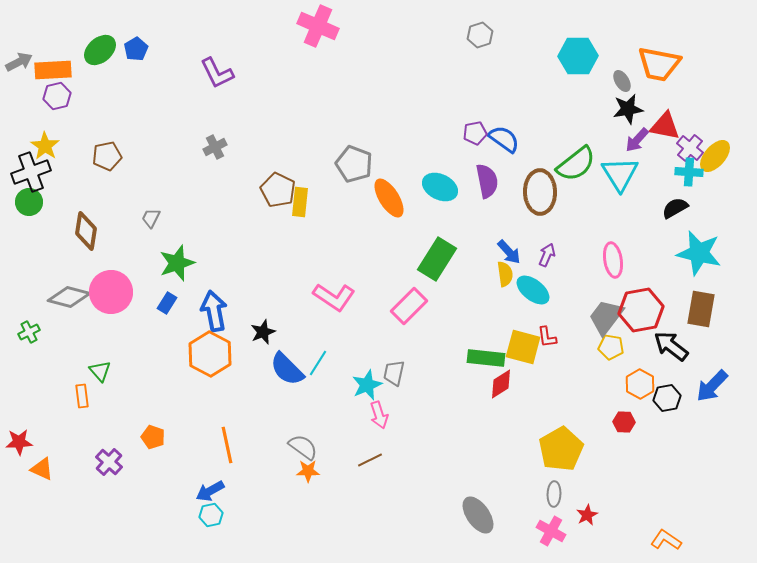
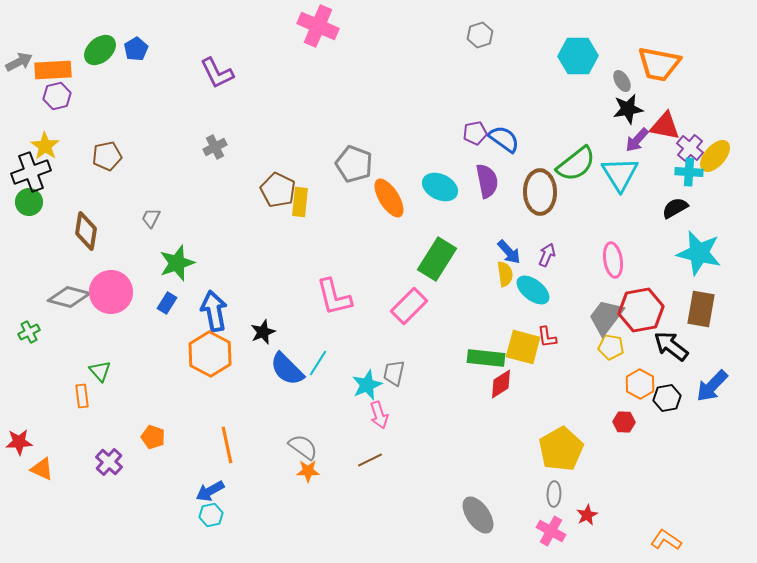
pink L-shape at (334, 297): rotated 42 degrees clockwise
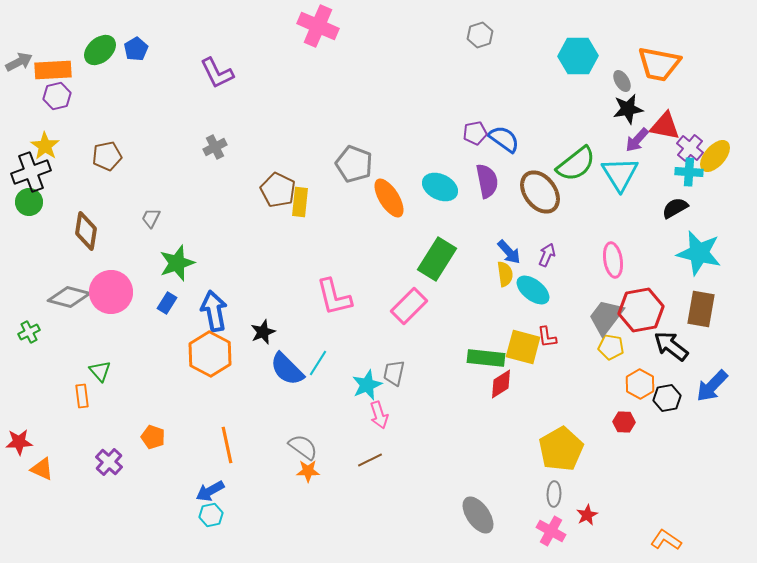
brown ellipse at (540, 192): rotated 36 degrees counterclockwise
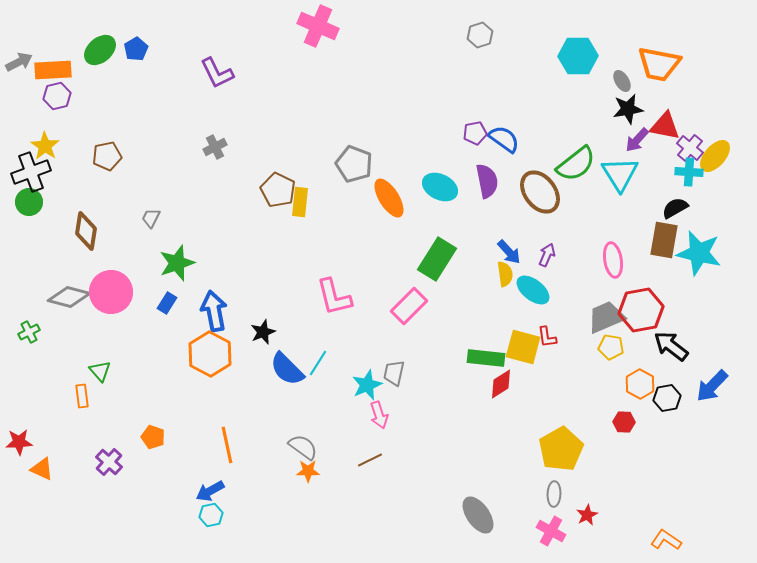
brown rectangle at (701, 309): moved 37 px left, 69 px up
gray trapezoid at (606, 317): rotated 30 degrees clockwise
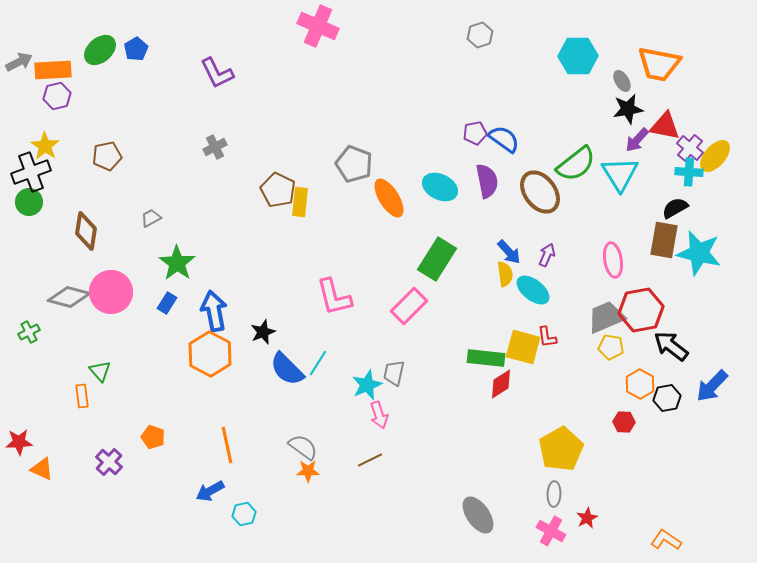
gray trapezoid at (151, 218): rotated 35 degrees clockwise
green star at (177, 263): rotated 18 degrees counterclockwise
cyan hexagon at (211, 515): moved 33 px right, 1 px up
red star at (587, 515): moved 3 px down
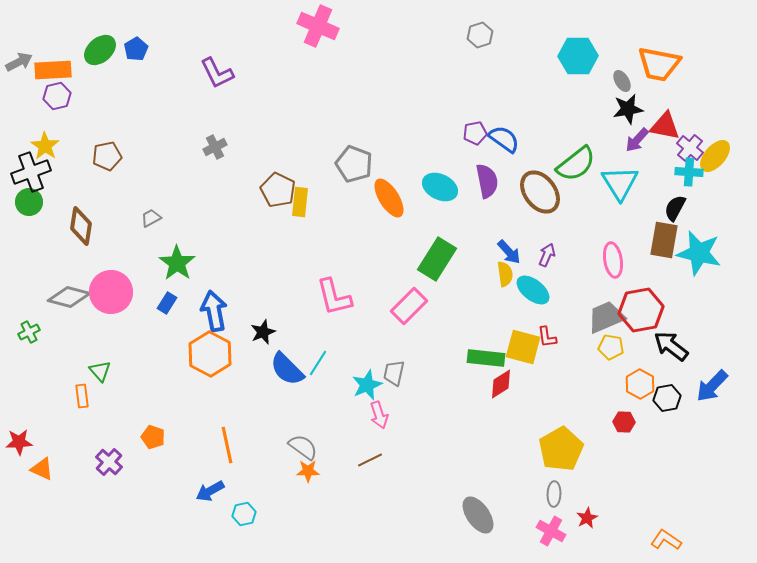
cyan triangle at (620, 174): moved 9 px down
black semicircle at (675, 208): rotated 32 degrees counterclockwise
brown diamond at (86, 231): moved 5 px left, 5 px up
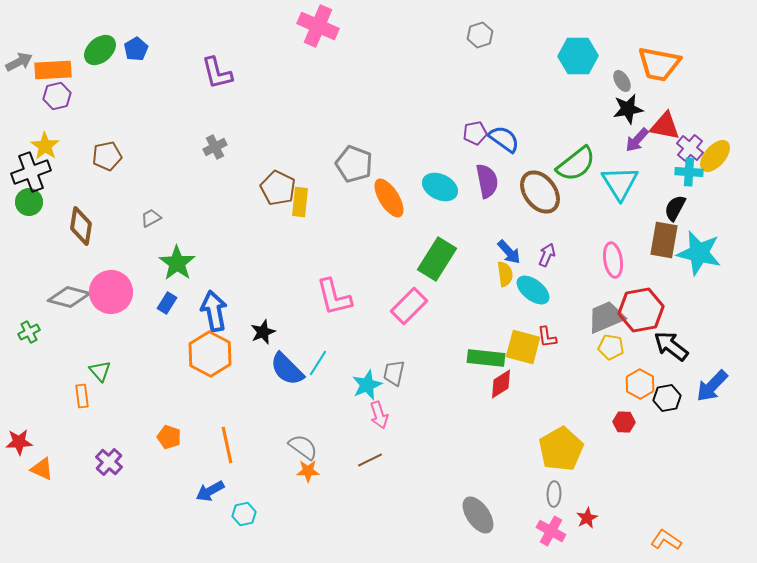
purple L-shape at (217, 73): rotated 12 degrees clockwise
brown pentagon at (278, 190): moved 2 px up
orange pentagon at (153, 437): moved 16 px right
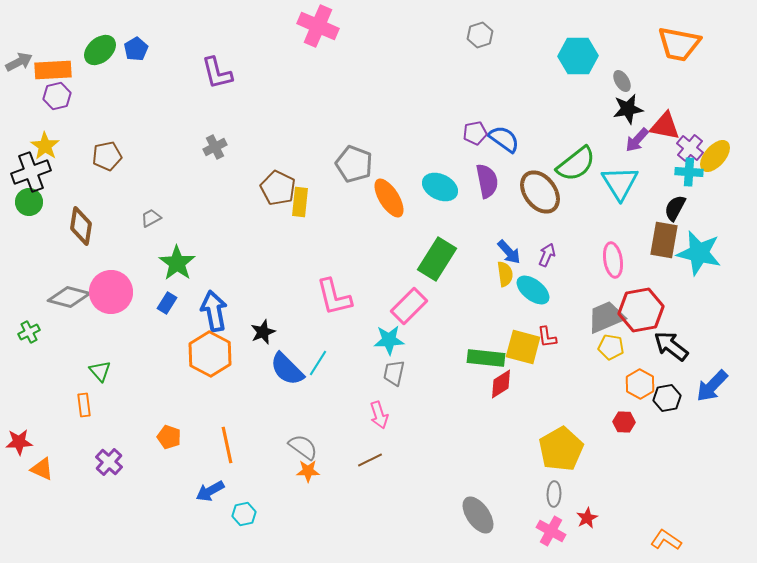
orange trapezoid at (659, 64): moved 20 px right, 20 px up
cyan star at (367, 385): moved 22 px right, 45 px up; rotated 20 degrees clockwise
orange rectangle at (82, 396): moved 2 px right, 9 px down
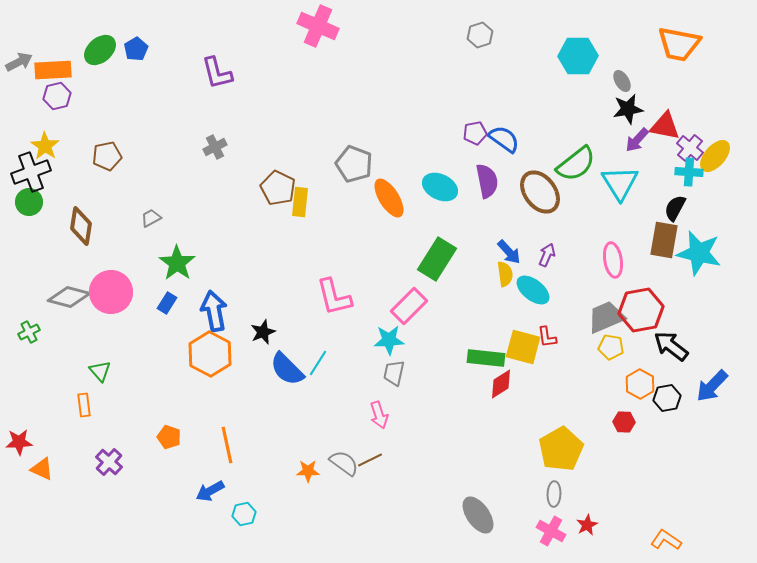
gray semicircle at (303, 447): moved 41 px right, 16 px down
red star at (587, 518): moved 7 px down
